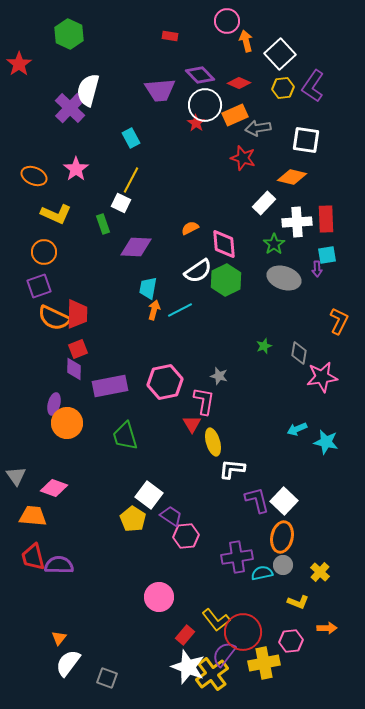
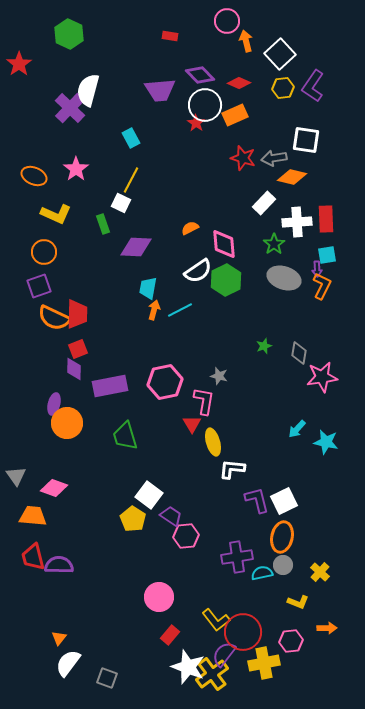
gray arrow at (258, 128): moved 16 px right, 30 px down
orange L-shape at (339, 321): moved 17 px left, 35 px up
cyan arrow at (297, 429): rotated 24 degrees counterclockwise
white square at (284, 501): rotated 20 degrees clockwise
red rectangle at (185, 635): moved 15 px left
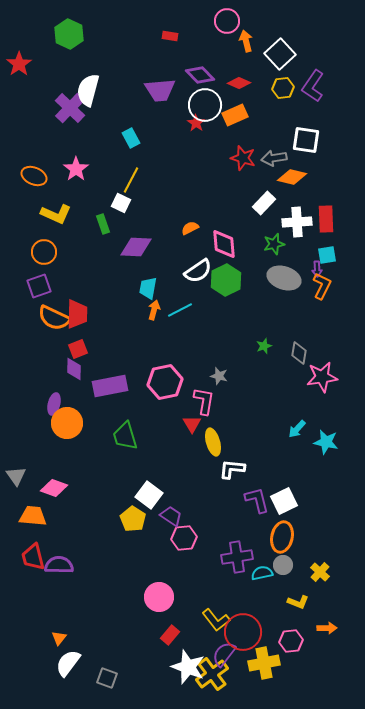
green star at (274, 244): rotated 20 degrees clockwise
pink hexagon at (186, 536): moved 2 px left, 2 px down
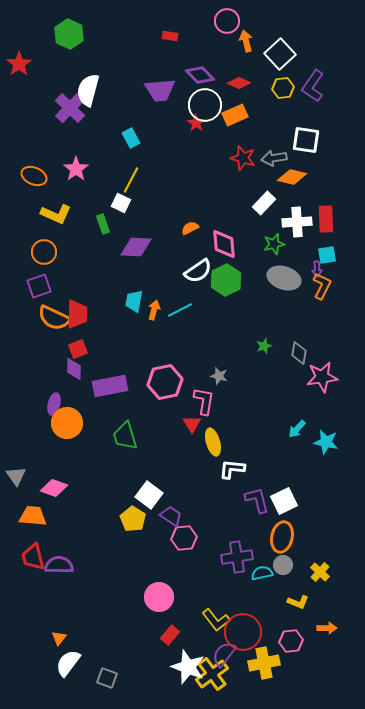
cyan trapezoid at (148, 288): moved 14 px left, 13 px down
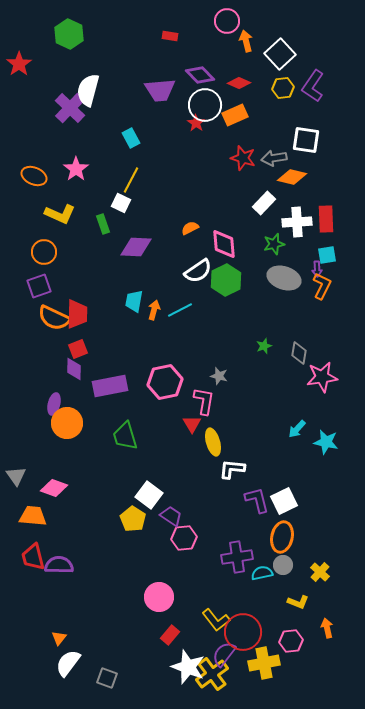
yellow L-shape at (56, 214): moved 4 px right
orange arrow at (327, 628): rotated 102 degrees counterclockwise
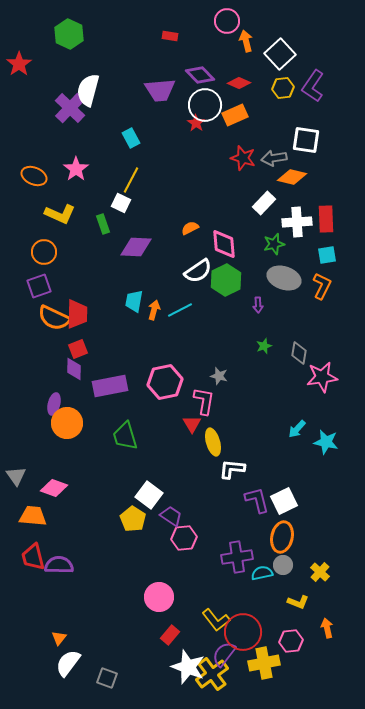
purple arrow at (317, 269): moved 59 px left, 36 px down
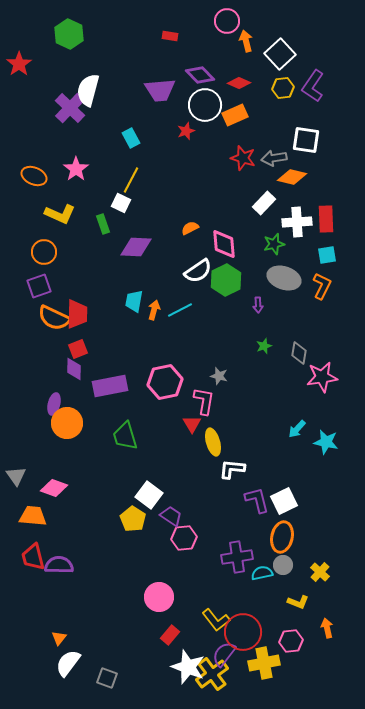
red star at (196, 123): moved 10 px left, 8 px down; rotated 18 degrees clockwise
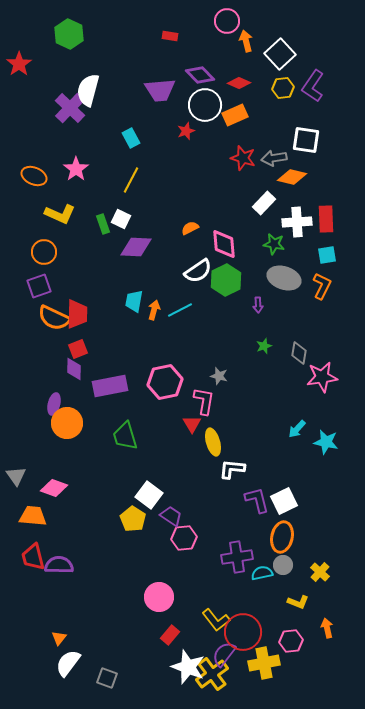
white square at (121, 203): moved 16 px down
green star at (274, 244): rotated 25 degrees clockwise
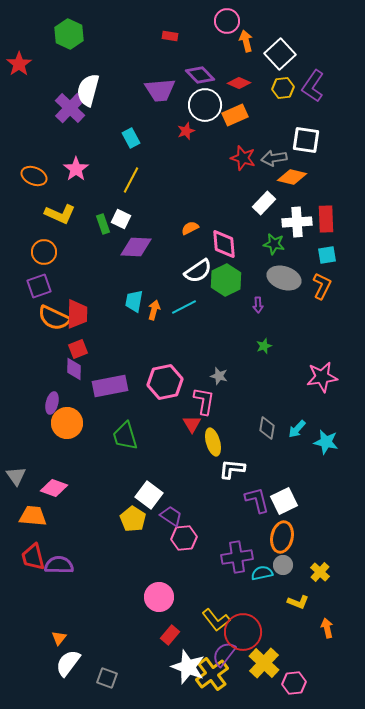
cyan line at (180, 310): moved 4 px right, 3 px up
gray diamond at (299, 353): moved 32 px left, 75 px down
purple ellipse at (54, 404): moved 2 px left, 1 px up
pink hexagon at (291, 641): moved 3 px right, 42 px down
yellow cross at (264, 663): rotated 36 degrees counterclockwise
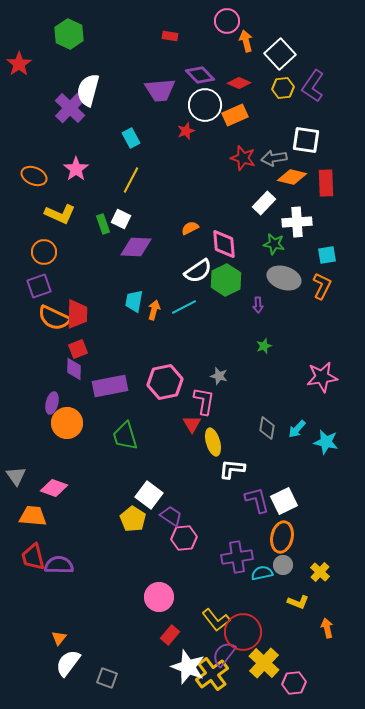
red rectangle at (326, 219): moved 36 px up
